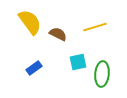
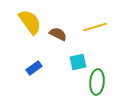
green ellipse: moved 5 px left, 8 px down
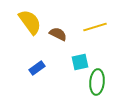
cyan square: moved 2 px right
blue rectangle: moved 3 px right
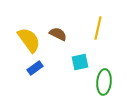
yellow semicircle: moved 1 px left, 18 px down
yellow line: moved 3 px right, 1 px down; rotated 60 degrees counterclockwise
blue rectangle: moved 2 px left
green ellipse: moved 7 px right
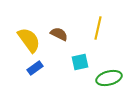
brown semicircle: moved 1 px right
green ellipse: moved 5 px right, 4 px up; rotated 70 degrees clockwise
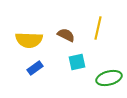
brown semicircle: moved 7 px right, 1 px down
yellow semicircle: rotated 128 degrees clockwise
cyan square: moved 3 px left
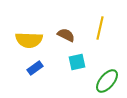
yellow line: moved 2 px right
green ellipse: moved 2 px left, 3 px down; rotated 35 degrees counterclockwise
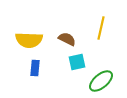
yellow line: moved 1 px right
brown semicircle: moved 1 px right, 4 px down
blue rectangle: rotated 49 degrees counterclockwise
green ellipse: moved 6 px left; rotated 10 degrees clockwise
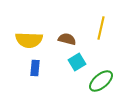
brown semicircle: rotated 12 degrees counterclockwise
cyan square: rotated 18 degrees counterclockwise
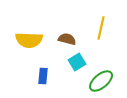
blue rectangle: moved 8 px right, 8 px down
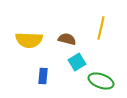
green ellipse: rotated 60 degrees clockwise
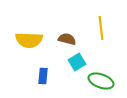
yellow line: rotated 20 degrees counterclockwise
